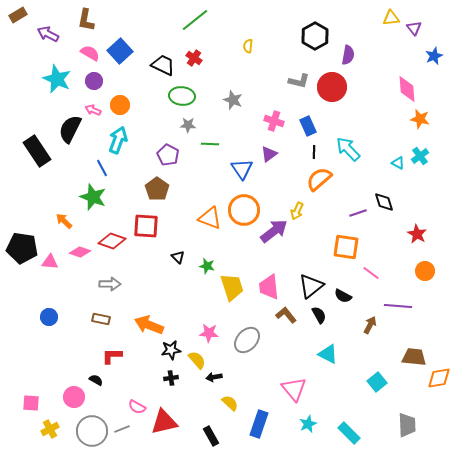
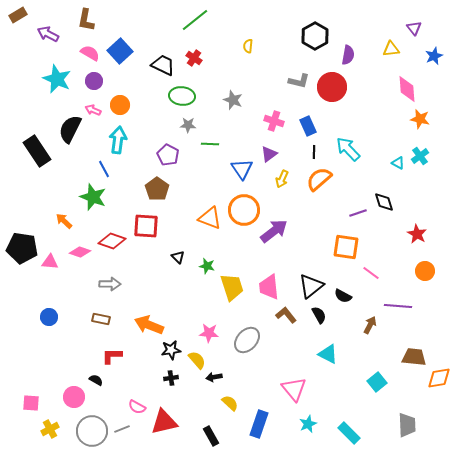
yellow triangle at (391, 18): moved 31 px down
cyan arrow at (118, 140): rotated 12 degrees counterclockwise
blue line at (102, 168): moved 2 px right, 1 px down
yellow arrow at (297, 211): moved 15 px left, 32 px up
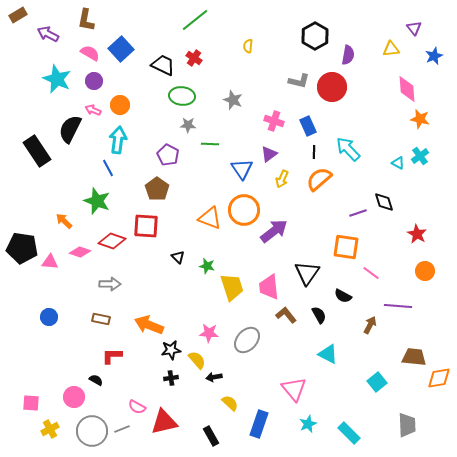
blue square at (120, 51): moved 1 px right, 2 px up
blue line at (104, 169): moved 4 px right, 1 px up
green star at (93, 197): moved 4 px right, 4 px down
black triangle at (311, 286): moved 4 px left, 13 px up; rotated 16 degrees counterclockwise
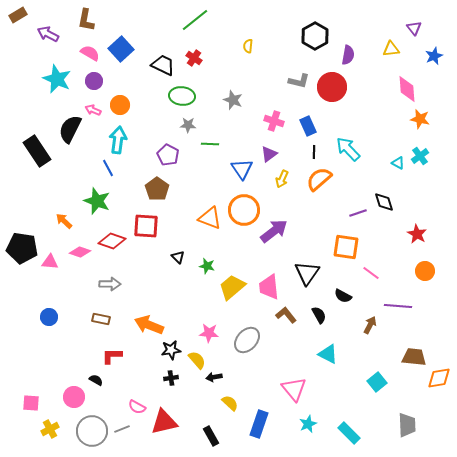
yellow trapezoid at (232, 287): rotated 112 degrees counterclockwise
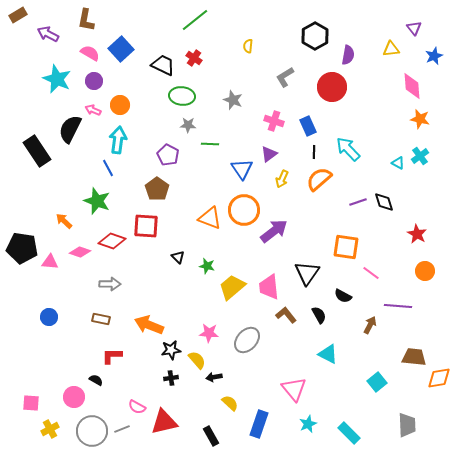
gray L-shape at (299, 81): moved 14 px left, 4 px up; rotated 135 degrees clockwise
pink diamond at (407, 89): moved 5 px right, 3 px up
purple line at (358, 213): moved 11 px up
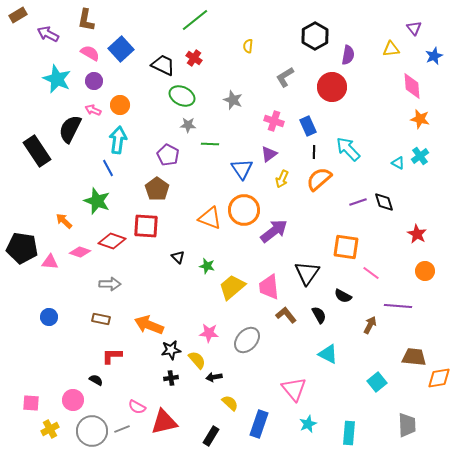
green ellipse at (182, 96): rotated 20 degrees clockwise
pink circle at (74, 397): moved 1 px left, 3 px down
cyan rectangle at (349, 433): rotated 50 degrees clockwise
black rectangle at (211, 436): rotated 60 degrees clockwise
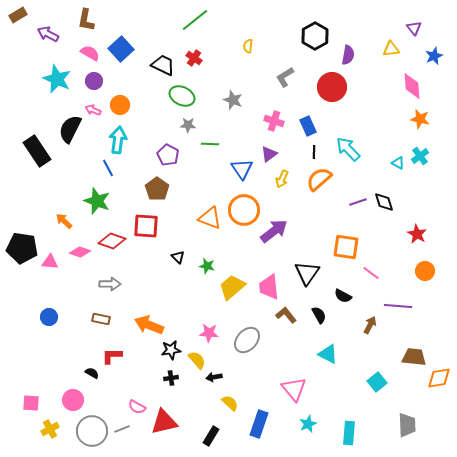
black semicircle at (96, 380): moved 4 px left, 7 px up
